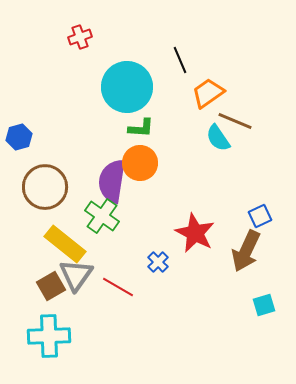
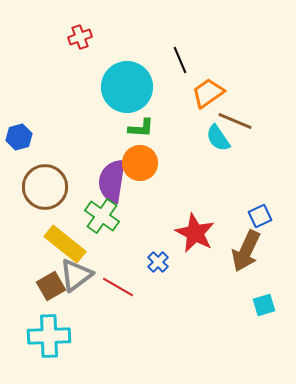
gray triangle: rotated 18 degrees clockwise
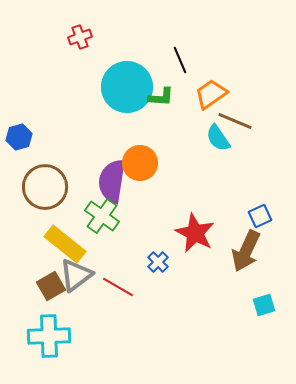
orange trapezoid: moved 3 px right, 1 px down
green L-shape: moved 20 px right, 31 px up
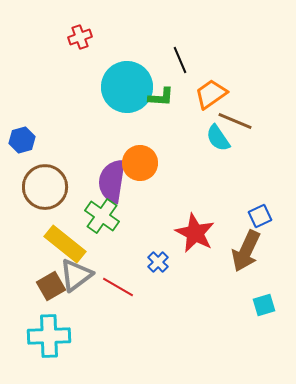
blue hexagon: moved 3 px right, 3 px down
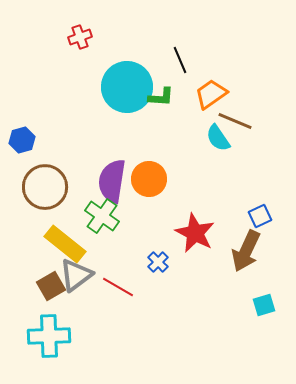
orange circle: moved 9 px right, 16 px down
